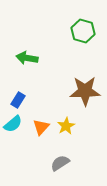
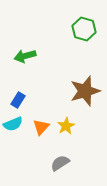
green hexagon: moved 1 px right, 2 px up
green arrow: moved 2 px left, 2 px up; rotated 25 degrees counterclockwise
brown star: rotated 16 degrees counterclockwise
cyan semicircle: rotated 18 degrees clockwise
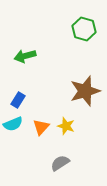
yellow star: rotated 24 degrees counterclockwise
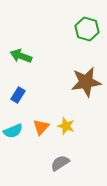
green hexagon: moved 3 px right
green arrow: moved 4 px left; rotated 35 degrees clockwise
brown star: moved 1 px right, 9 px up; rotated 8 degrees clockwise
blue rectangle: moved 5 px up
cyan semicircle: moved 7 px down
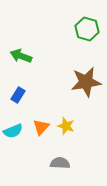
gray semicircle: rotated 36 degrees clockwise
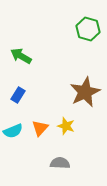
green hexagon: moved 1 px right
green arrow: rotated 10 degrees clockwise
brown star: moved 1 px left, 10 px down; rotated 16 degrees counterclockwise
orange triangle: moved 1 px left, 1 px down
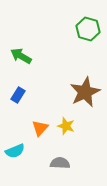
cyan semicircle: moved 2 px right, 20 px down
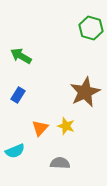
green hexagon: moved 3 px right, 1 px up
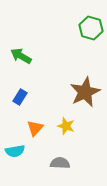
blue rectangle: moved 2 px right, 2 px down
orange triangle: moved 5 px left
cyan semicircle: rotated 12 degrees clockwise
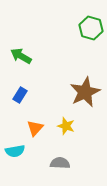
blue rectangle: moved 2 px up
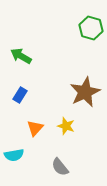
cyan semicircle: moved 1 px left, 4 px down
gray semicircle: moved 4 px down; rotated 132 degrees counterclockwise
